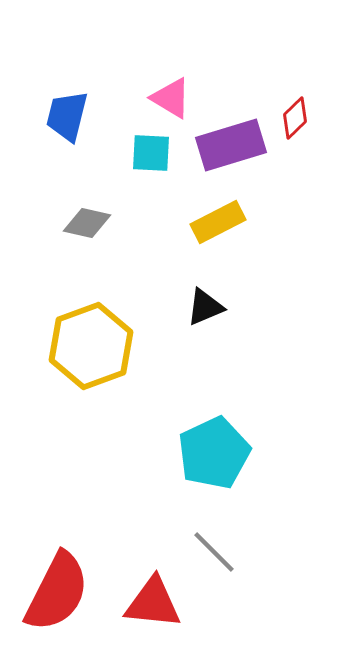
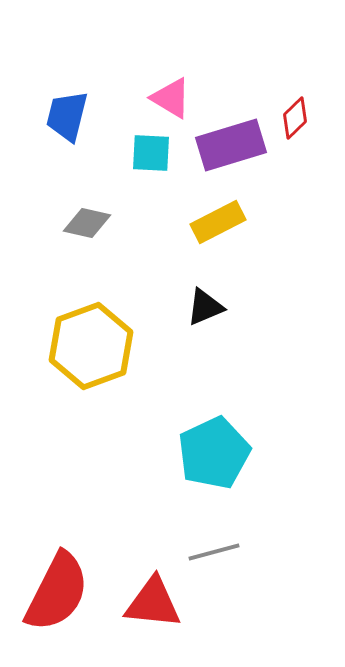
gray line: rotated 60 degrees counterclockwise
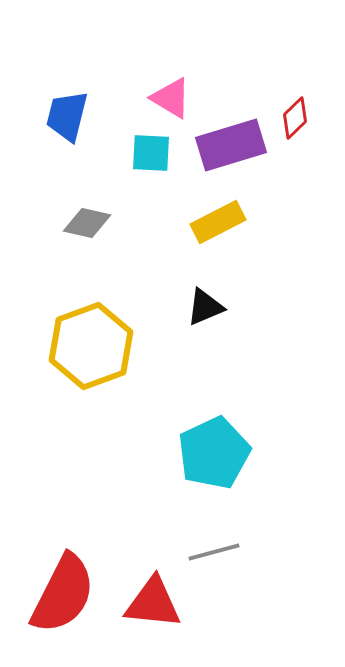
red semicircle: moved 6 px right, 2 px down
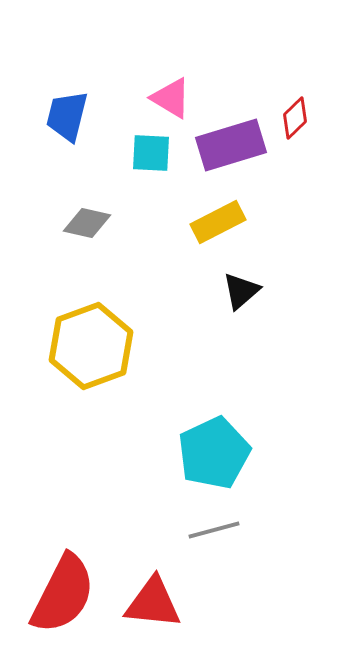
black triangle: moved 36 px right, 16 px up; rotated 18 degrees counterclockwise
gray line: moved 22 px up
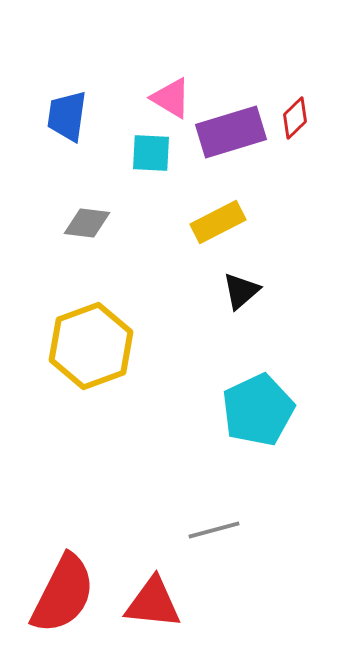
blue trapezoid: rotated 6 degrees counterclockwise
purple rectangle: moved 13 px up
gray diamond: rotated 6 degrees counterclockwise
cyan pentagon: moved 44 px right, 43 px up
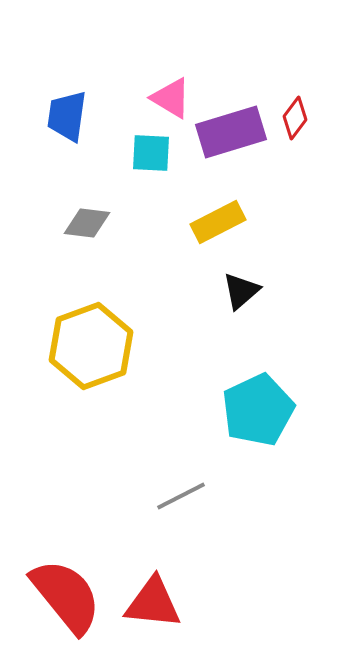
red diamond: rotated 9 degrees counterclockwise
gray line: moved 33 px left, 34 px up; rotated 12 degrees counterclockwise
red semicircle: moved 3 px right, 2 px down; rotated 66 degrees counterclockwise
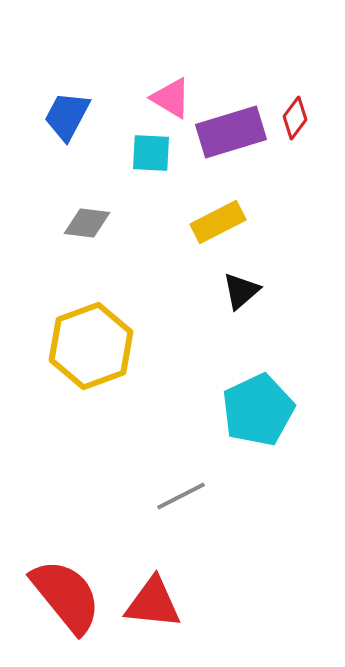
blue trapezoid: rotated 20 degrees clockwise
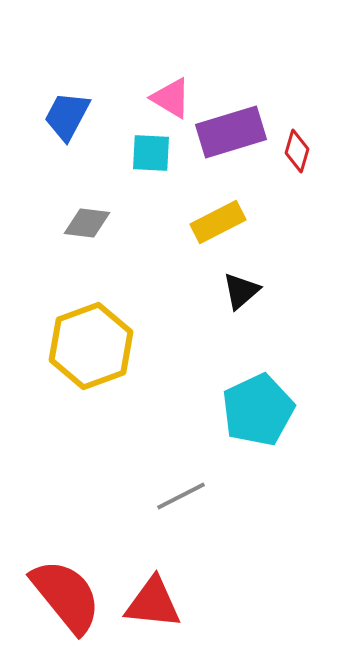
red diamond: moved 2 px right, 33 px down; rotated 21 degrees counterclockwise
